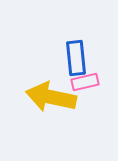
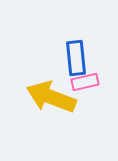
yellow arrow: rotated 9 degrees clockwise
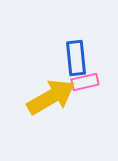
yellow arrow: rotated 129 degrees clockwise
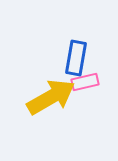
blue rectangle: rotated 16 degrees clockwise
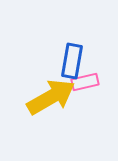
blue rectangle: moved 4 px left, 3 px down
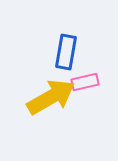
blue rectangle: moved 6 px left, 9 px up
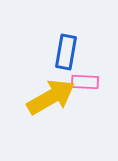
pink rectangle: rotated 16 degrees clockwise
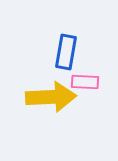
yellow arrow: rotated 27 degrees clockwise
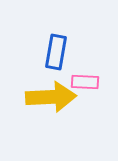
blue rectangle: moved 10 px left
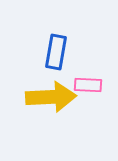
pink rectangle: moved 3 px right, 3 px down
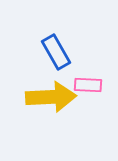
blue rectangle: rotated 40 degrees counterclockwise
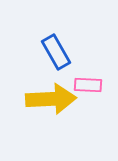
yellow arrow: moved 2 px down
